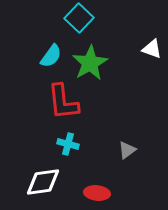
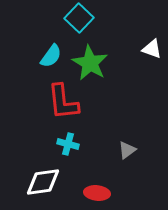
green star: rotated 12 degrees counterclockwise
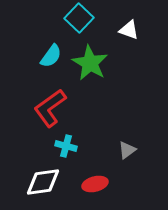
white triangle: moved 23 px left, 19 px up
red L-shape: moved 13 px left, 6 px down; rotated 60 degrees clockwise
cyan cross: moved 2 px left, 2 px down
red ellipse: moved 2 px left, 9 px up; rotated 20 degrees counterclockwise
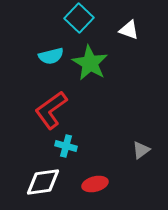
cyan semicircle: rotated 40 degrees clockwise
red L-shape: moved 1 px right, 2 px down
gray triangle: moved 14 px right
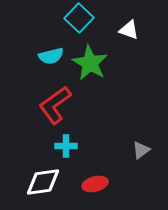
red L-shape: moved 4 px right, 5 px up
cyan cross: rotated 15 degrees counterclockwise
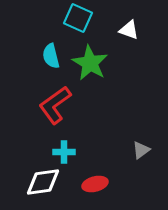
cyan square: moved 1 px left; rotated 20 degrees counterclockwise
cyan semicircle: rotated 90 degrees clockwise
cyan cross: moved 2 px left, 6 px down
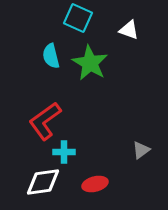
red L-shape: moved 10 px left, 16 px down
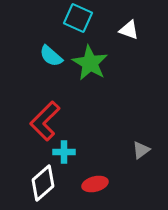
cyan semicircle: rotated 35 degrees counterclockwise
red L-shape: rotated 9 degrees counterclockwise
white diamond: moved 1 px down; rotated 33 degrees counterclockwise
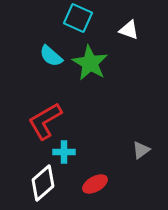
red L-shape: rotated 15 degrees clockwise
red ellipse: rotated 15 degrees counterclockwise
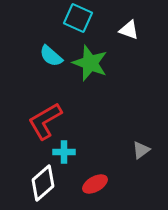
green star: rotated 9 degrees counterclockwise
